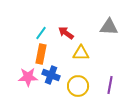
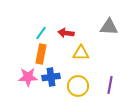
red arrow: rotated 28 degrees counterclockwise
blue cross: moved 2 px down; rotated 30 degrees counterclockwise
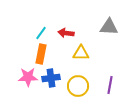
blue cross: moved 1 px down
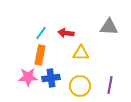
orange rectangle: moved 1 px left, 1 px down
yellow circle: moved 2 px right
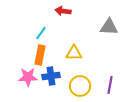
red arrow: moved 3 px left, 22 px up
yellow triangle: moved 7 px left
blue cross: moved 2 px up
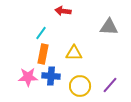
orange rectangle: moved 3 px right, 1 px up
blue cross: rotated 12 degrees clockwise
purple line: rotated 30 degrees clockwise
